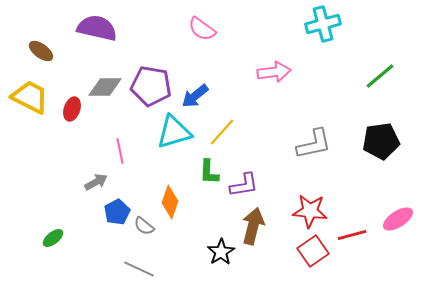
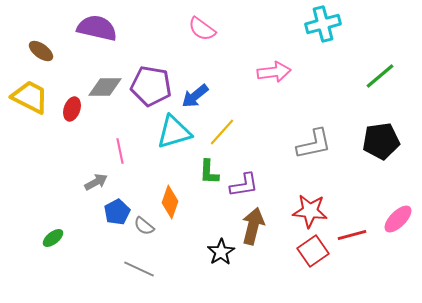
pink ellipse: rotated 12 degrees counterclockwise
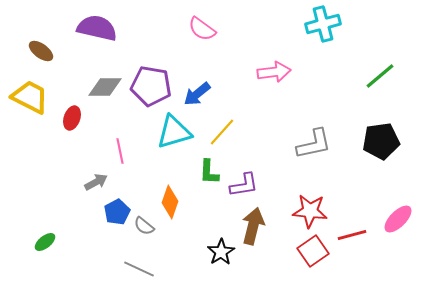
blue arrow: moved 2 px right, 2 px up
red ellipse: moved 9 px down
green ellipse: moved 8 px left, 4 px down
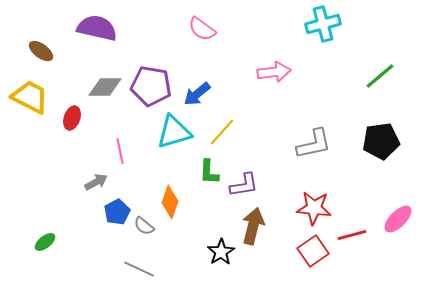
red star: moved 4 px right, 3 px up
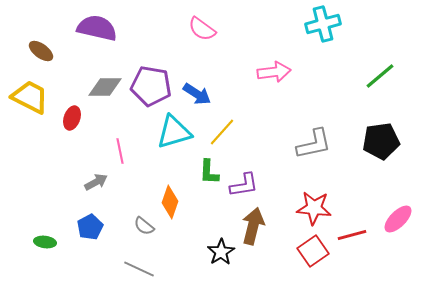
blue arrow: rotated 108 degrees counterclockwise
blue pentagon: moved 27 px left, 15 px down
green ellipse: rotated 45 degrees clockwise
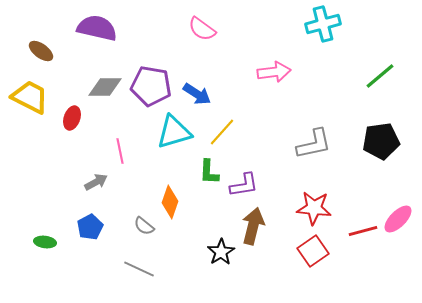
red line: moved 11 px right, 4 px up
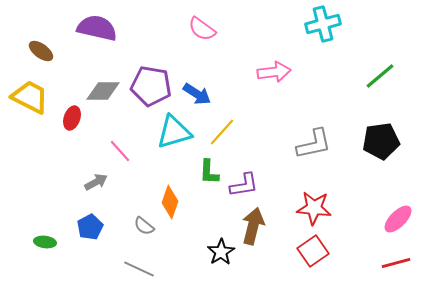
gray diamond: moved 2 px left, 4 px down
pink line: rotated 30 degrees counterclockwise
red line: moved 33 px right, 32 px down
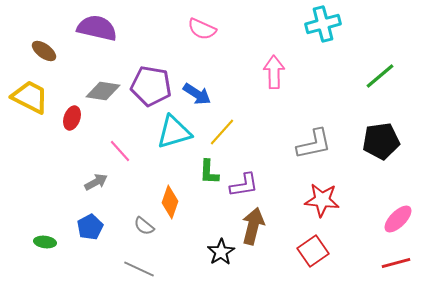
pink semicircle: rotated 12 degrees counterclockwise
brown ellipse: moved 3 px right
pink arrow: rotated 84 degrees counterclockwise
gray diamond: rotated 8 degrees clockwise
red star: moved 8 px right, 8 px up
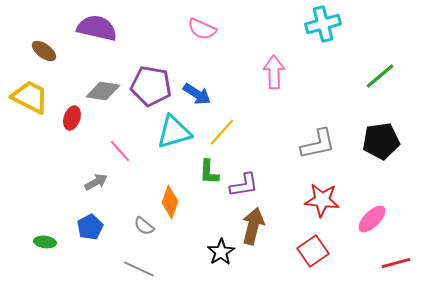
gray L-shape: moved 4 px right
pink ellipse: moved 26 px left
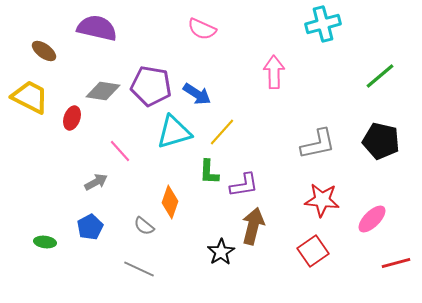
black pentagon: rotated 21 degrees clockwise
